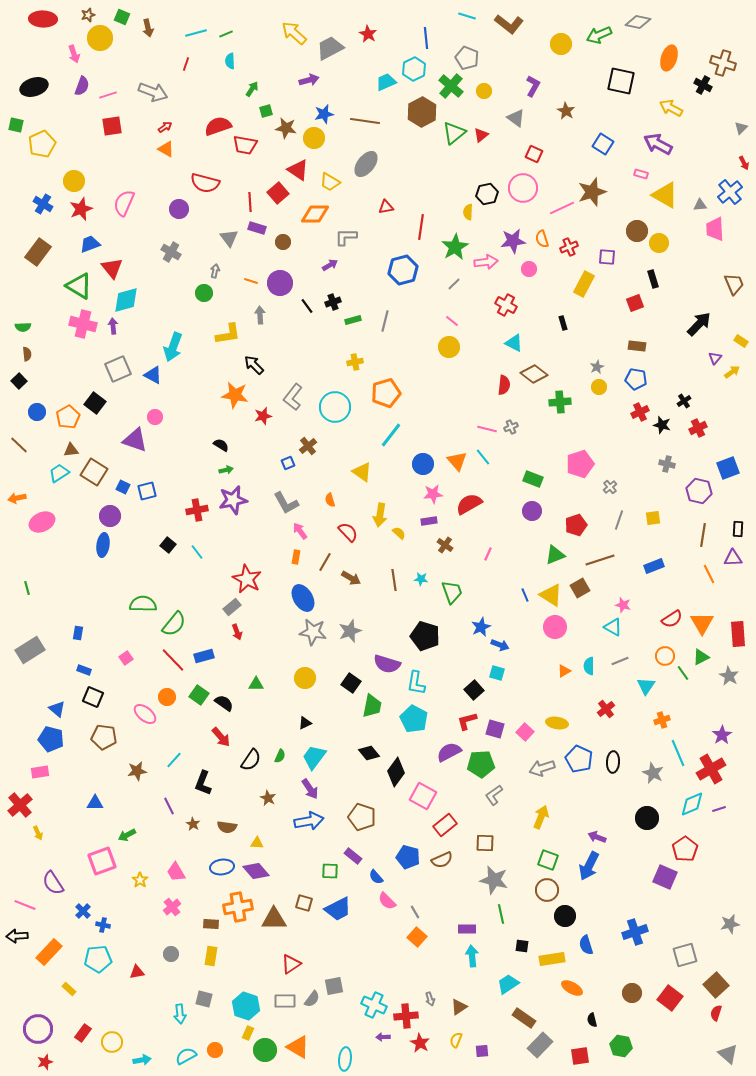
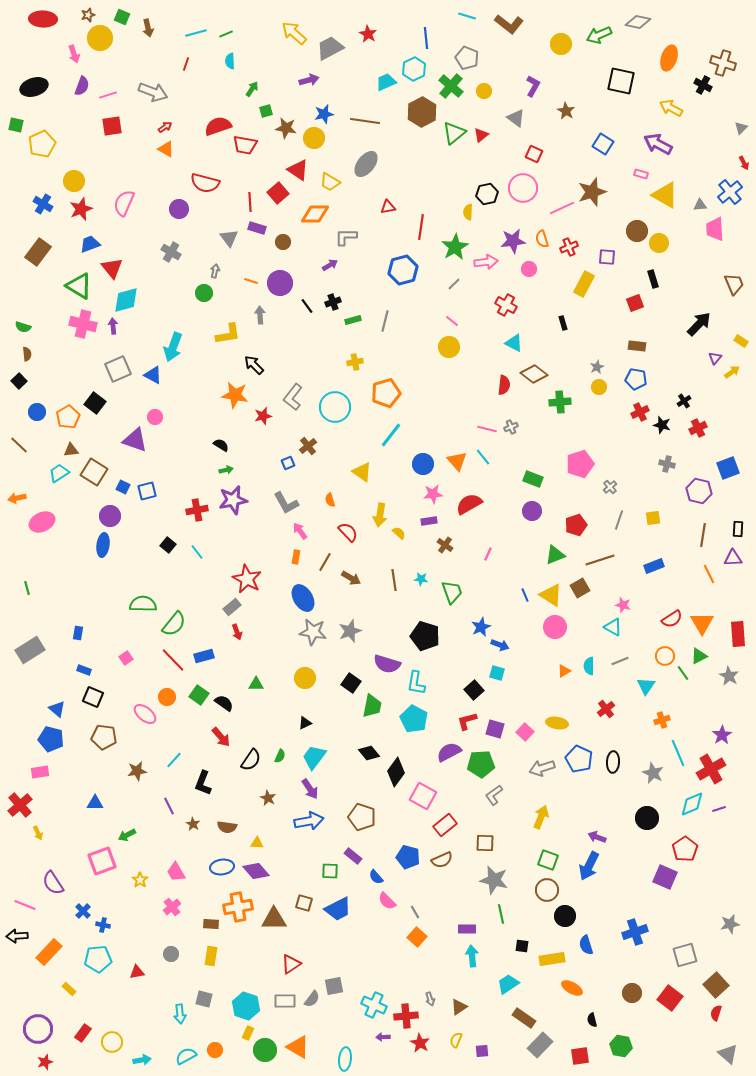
red triangle at (386, 207): moved 2 px right
green semicircle at (23, 327): rotated 21 degrees clockwise
green triangle at (701, 657): moved 2 px left, 1 px up
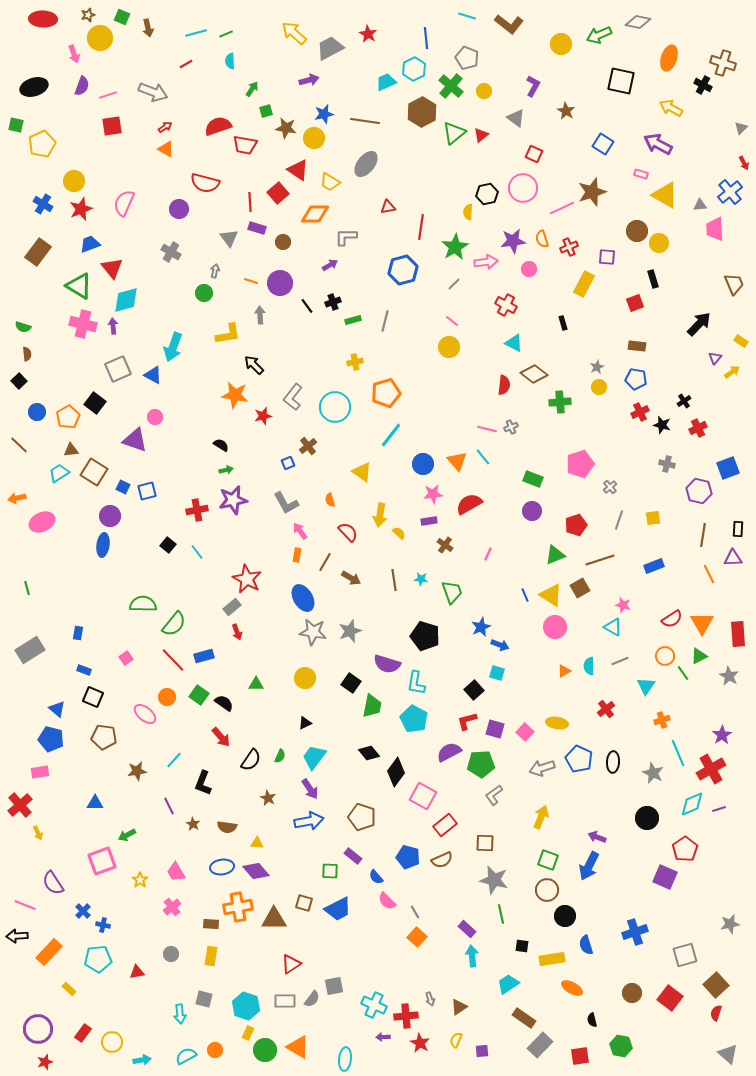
red line at (186, 64): rotated 40 degrees clockwise
orange rectangle at (296, 557): moved 1 px right, 2 px up
purple rectangle at (467, 929): rotated 42 degrees clockwise
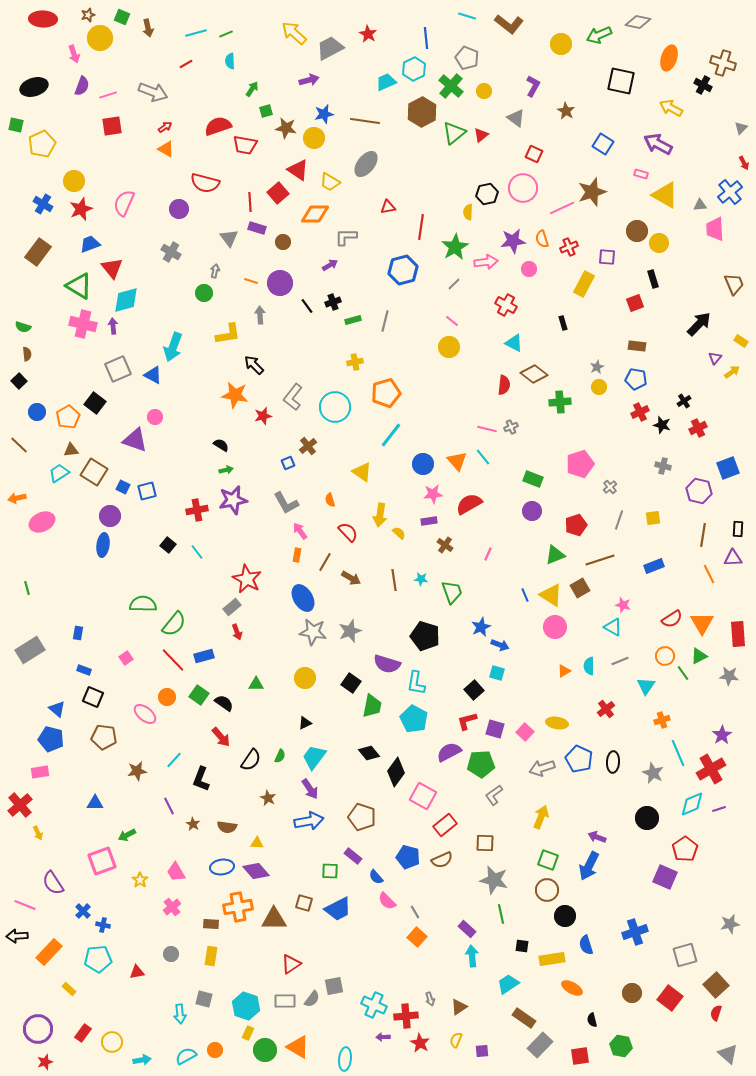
gray cross at (667, 464): moved 4 px left, 2 px down
gray star at (729, 676): rotated 24 degrees counterclockwise
black L-shape at (203, 783): moved 2 px left, 4 px up
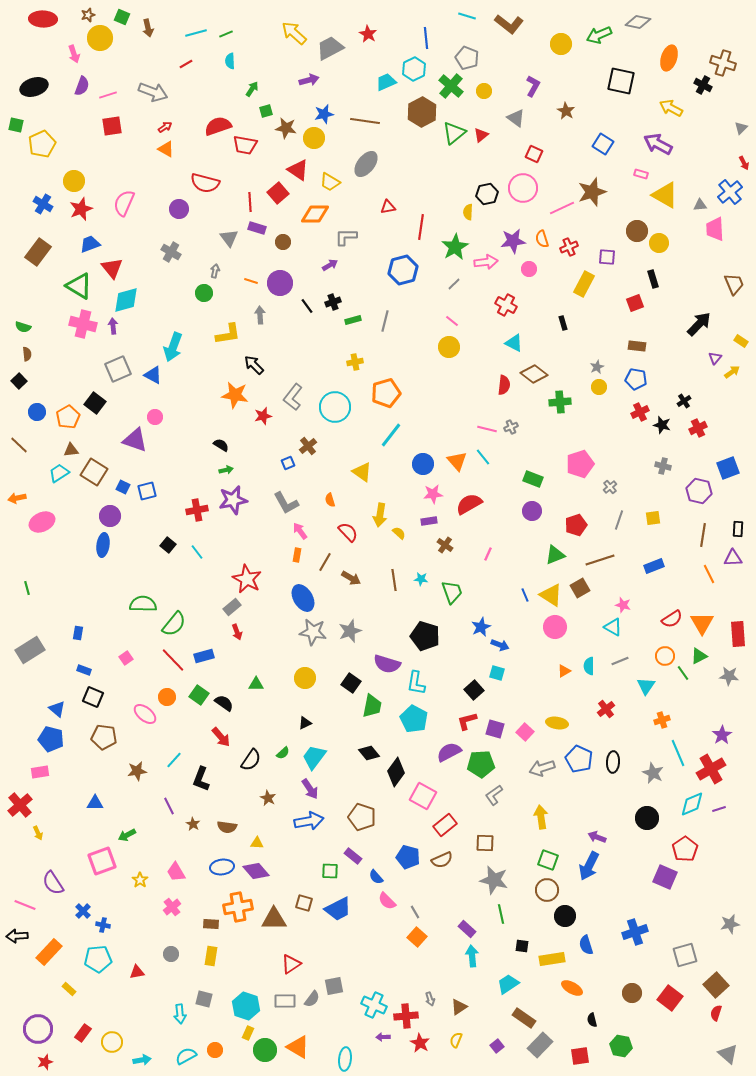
green semicircle at (280, 756): moved 3 px right, 3 px up; rotated 24 degrees clockwise
yellow arrow at (541, 817): rotated 30 degrees counterclockwise
purple square at (482, 1051): moved 15 px right, 5 px up; rotated 32 degrees counterclockwise
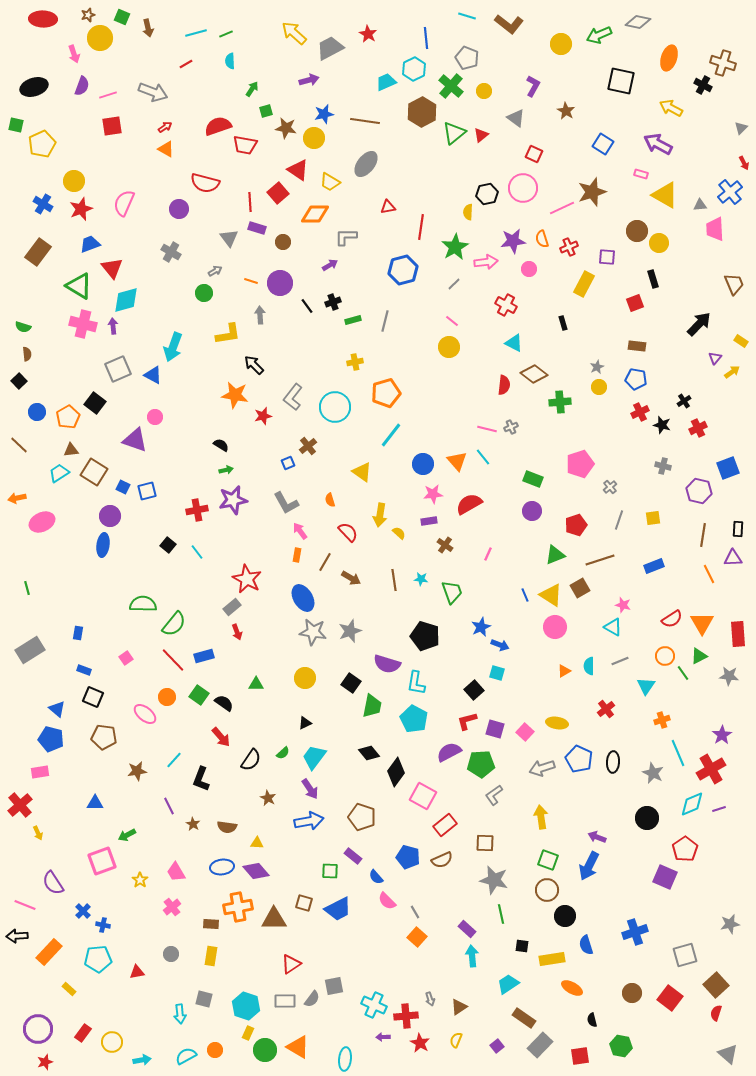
gray arrow at (215, 271): rotated 48 degrees clockwise
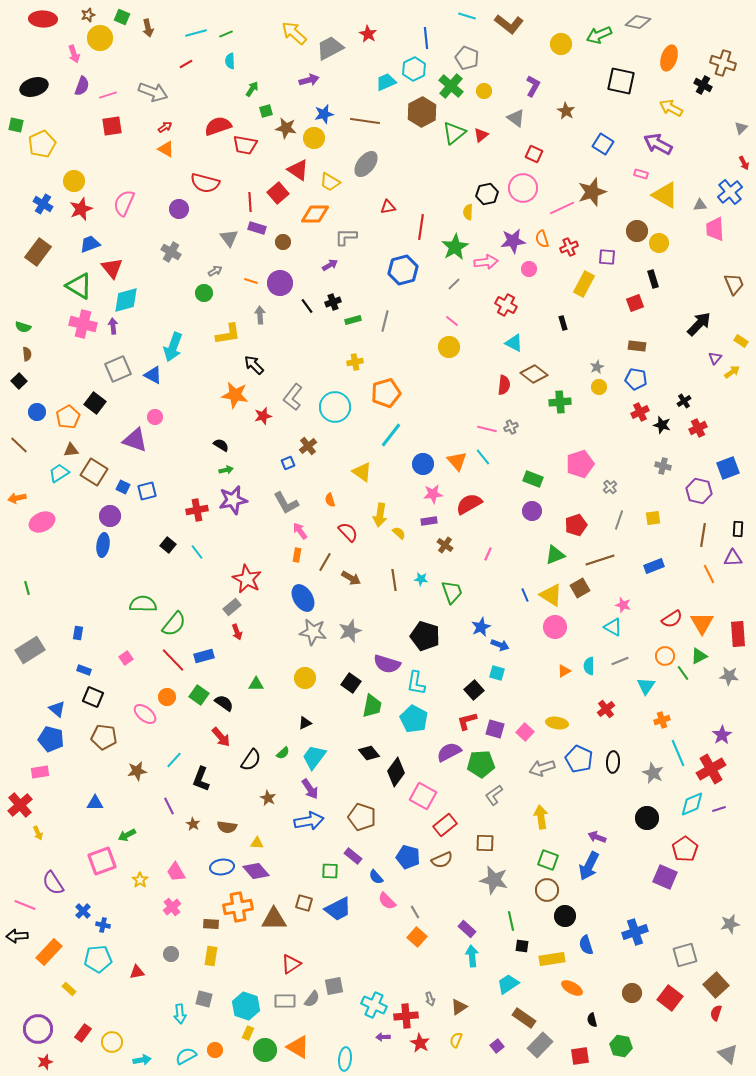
green line at (501, 914): moved 10 px right, 7 px down
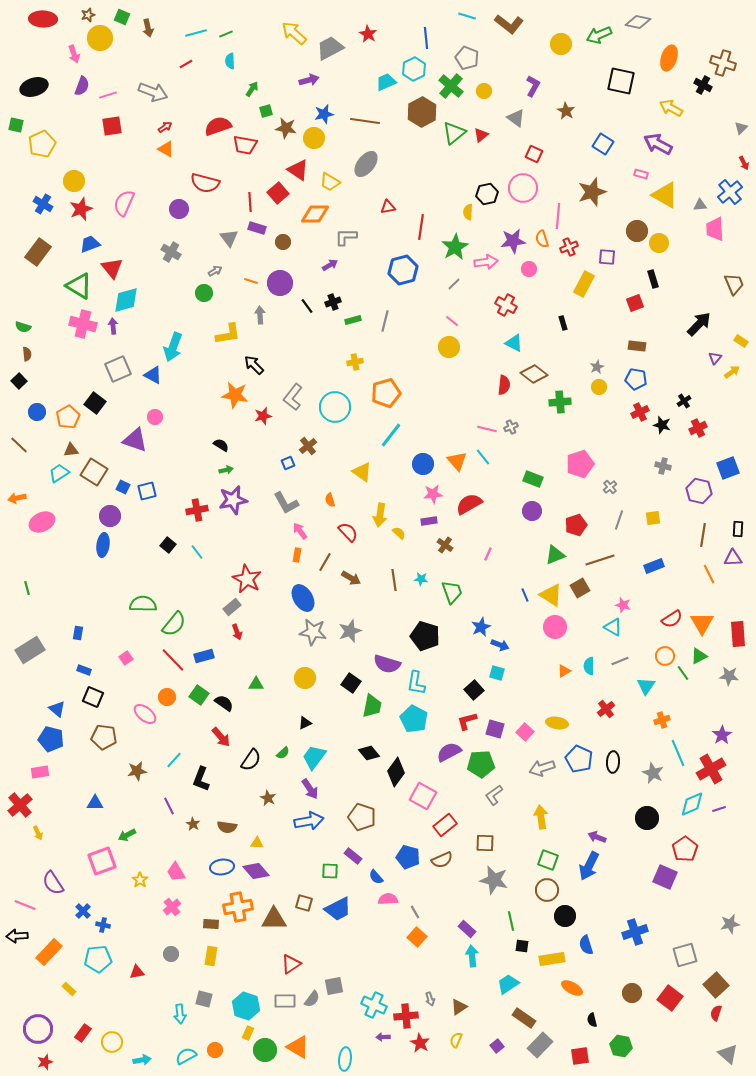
pink line at (562, 208): moved 4 px left, 8 px down; rotated 60 degrees counterclockwise
pink semicircle at (387, 901): moved 1 px right, 2 px up; rotated 132 degrees clockwise
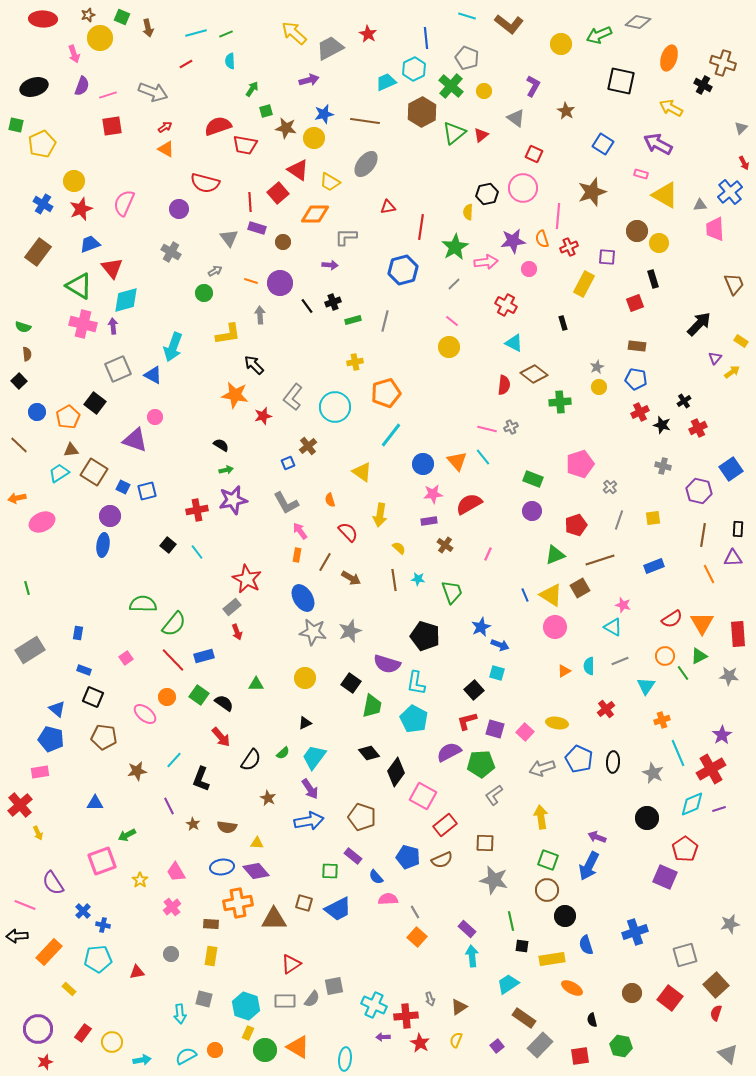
purple arrow at (330, 265): rotated 35 degrees clockwise
blue square at (728, 468): moved 3 px right, 1 px down; rotated 15 degrees counterclockwise
yellow semicircle at (399, 533): moved 15 px down
cyan star at (421, 579): moved 3 px left
orange cross at (238, 907): moved 4 px up
